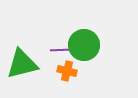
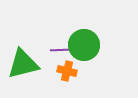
green triangle: moved 1 px right
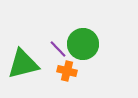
green circle: moved 1 px left, 1 px up
purple line: moved 2 px left, 1 px up; rotated 48 degrees clockwise
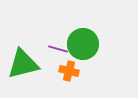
purple line: rotated 30 degrees counterclockwise
orange cross: moved 2 px right
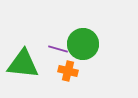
green triangle: rotated 20 degrees clockwise
orange cross: moved 1 px left
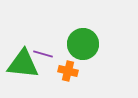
purple line: moved 15 px left, 5 px down
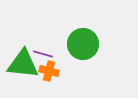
orange cross: moved 19 px left
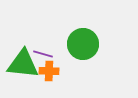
orange cross: rotated 12 degrees counterclockwise
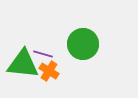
orange cross: rotated 30 degrees clockwise
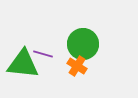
orange cross: moved 28 px right, 5 px up
